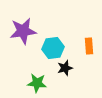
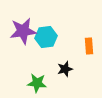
cyan hexagon: moved 7 px left, 11 px up
black star: moved 1 px down
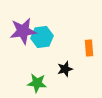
cyan hexagon: moved 4 px left
orange rectangle: moved 2 px down
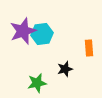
purple star: rotated 12 degrees counterclockwise
cyan hexagon: moved 3 px up
green star: rotated 18 degrees counterclockwise
